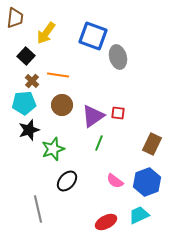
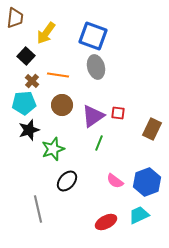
gray ellipse: moved 22 px left, 10 px down
brown rectangle: moved 15 px up
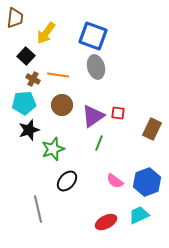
brown cross: moved 1 px right, 2 px up; rotated 16 degrees counterclockwise
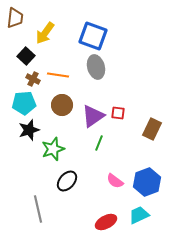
yellow arrow: moved 1 px left
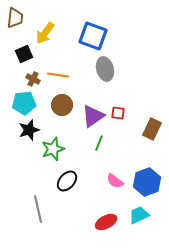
black square: moved 2 px left, 2 px up; rotated 24 degrees clockwise
gray ellipse: moved 9 px right, 2 px down
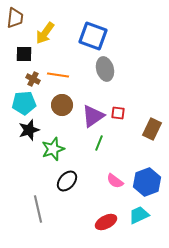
black square: rotated 24 degrees clockwise
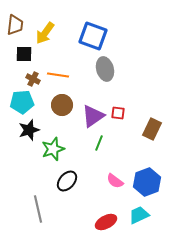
brown trapezoid: moved 7 px down
cyan pentagon: moved 2 px left, 1 px up
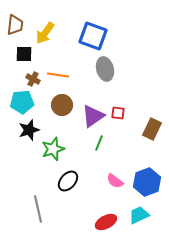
black ellipse: moved 1 px right
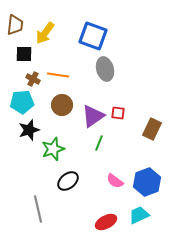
black ellipse: rotated 10 degrees clockwise
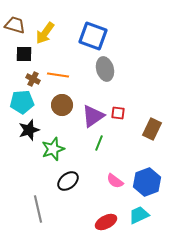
brown trapezoid: rotated 80 degrees counterclockwise
